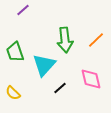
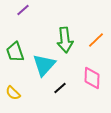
pink diamond: moved 1 px right, 1 px up; rotated 15 degrees clockwise
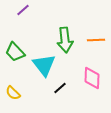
orange line: rotated 42 degrees clockwise
green trapezoid: rotated 25 degrees counterclockwise
cyan triangle: rotated 20 degrees counterclockwise
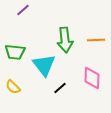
green trapezoid: rotated 40 degrees counterclockwise
yellow semicircle: moved 6 px up
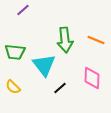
orange line: rotated 24 degrees clockwise
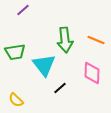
green trapezoid: rotated 15 degrees counterclockwise
pink diamond: moved 5 px up
yellow semicircle: moved 3 px right, 13 px down
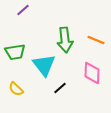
yellow semicircle: moved 11 px up
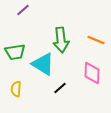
green arrow: moved 4 px left
cyan triangle: moved 1 px left, 1 px up; rotated 20 degrees counterclockwise
yellow semicircle: rotated 49 degrees clockwise
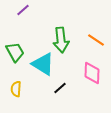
orange line: rotated 12 degrees clockwise
green trapezoid: rotated 110 degrees counterclockwise
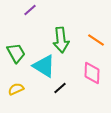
purple line: moved 7 px right
green trapezoid: moved 1 px right, 1 px down
cyan triangle: moved 1 px right, 2 px down
yellow semicircle: rotated 63 degrees clockwise
